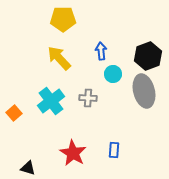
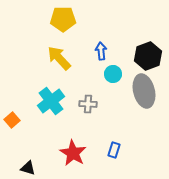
gray cross: moved 6 px down
orange square: moved 2 px left, 7 px down
blue rectangle: rotated 14 degrees clockwise
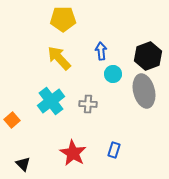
black triangle: moved 5 px left, 4 px up; rotated 28 degrees clockwise
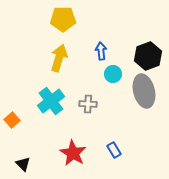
yellow arrow: rotated 60 degrees clockwise
blue rectangle: rotated 49 degrees counterclockwise
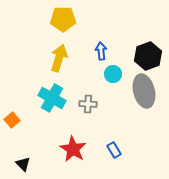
cyan cross: moved 1 px right, 3 px up; rotated 24 degrees counterclockwise
red star: moved 4 px up
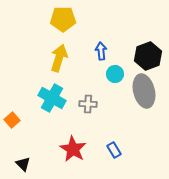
cyan circle: moved 2 px right
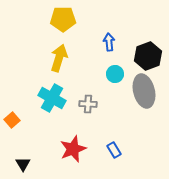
blue arrow: moved 8 px right, 9 px up
red star: rotated 20 degrees clockwise
black triangle: rotated 14 degrees clockwise
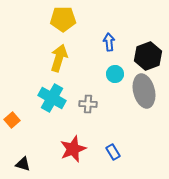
blue rectangle: moved 1 px left, 2 px down
black triangle: rotated 42 degrees counterclockwise
